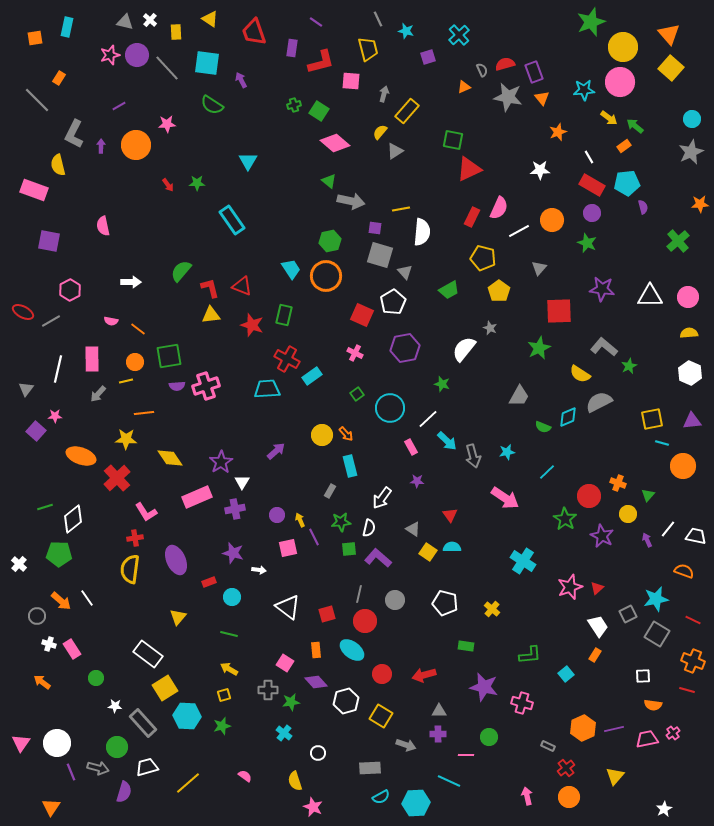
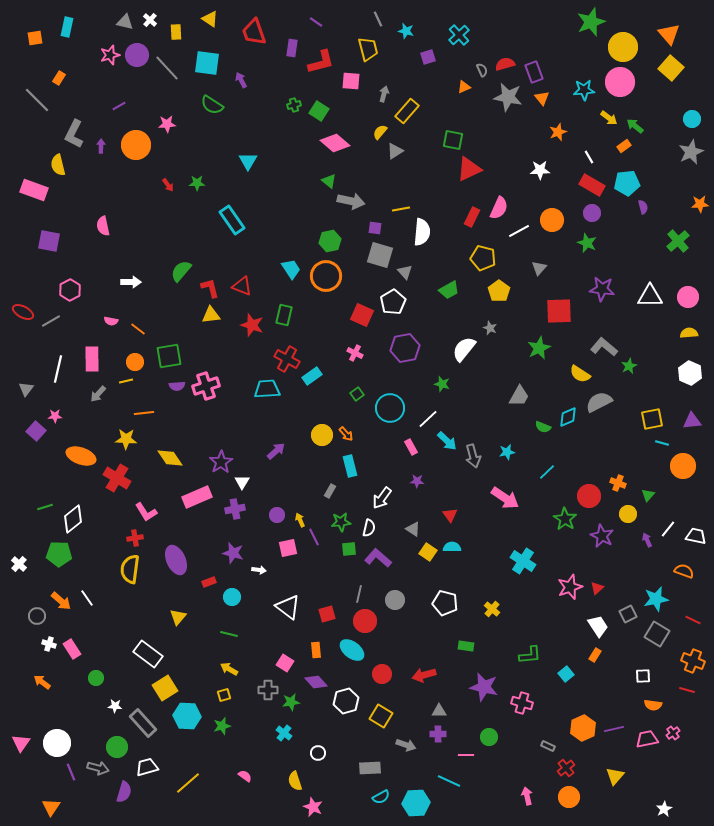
red cross at (117, 478): rotated 16 degrees counterclockwise
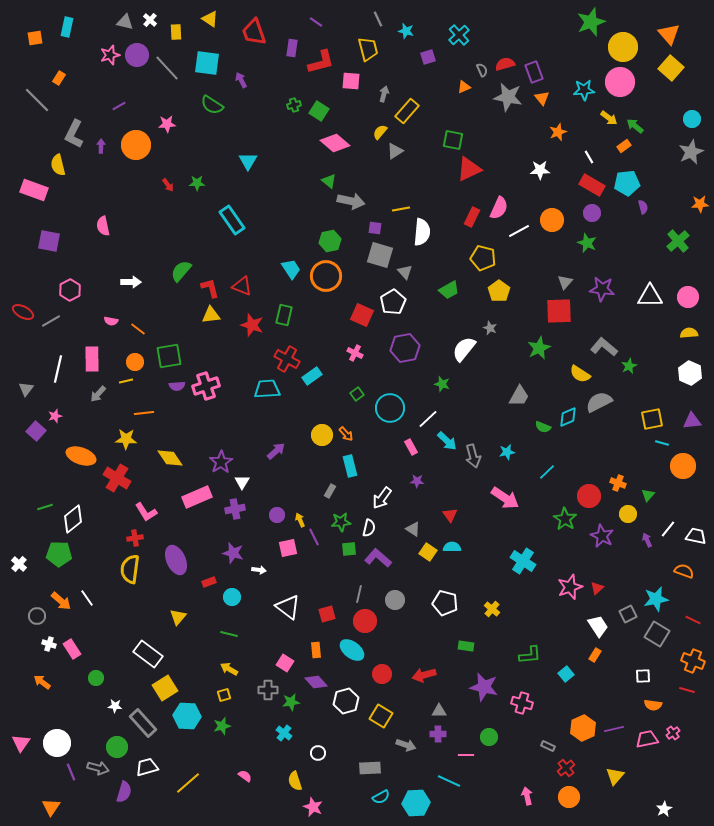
gray triangle at (539, 268): moved 26 px right, 14 px down
pink star at (55, 416): rotated 16 degrees counterclockwise
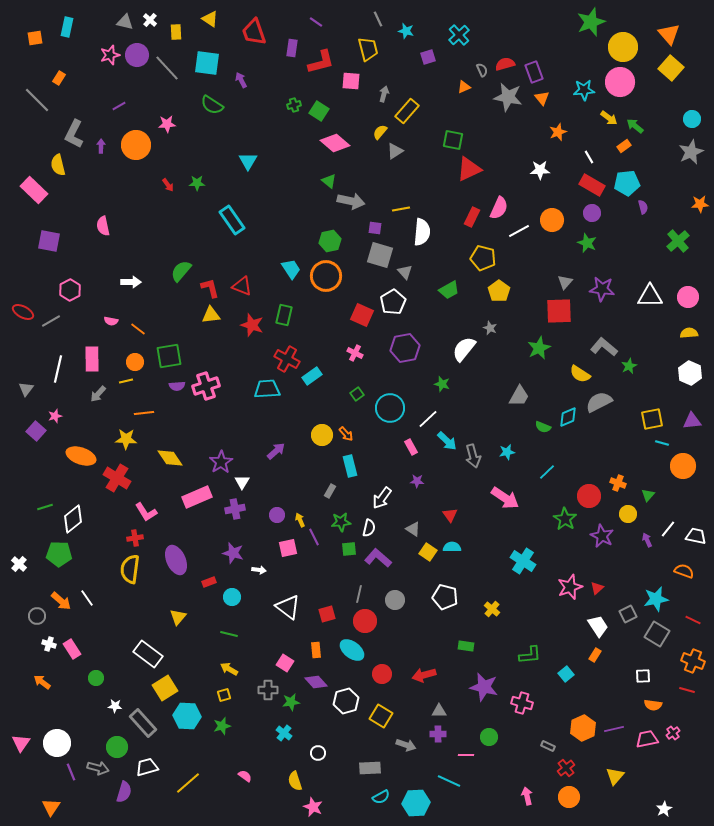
pink rectangle at (34, 190): rotated 24 degrees clockwise
white pentagon at (445, 603): moved 6 px up
